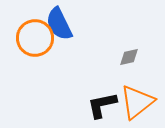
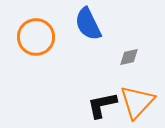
blue semicircle: moved 29 px right
orange circle: moved 1 px right, 1 px up
orange triangle: rotated 9 degrees counterclockwise
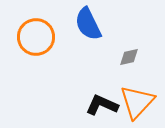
black L-shape: rotated 36 degrees clockwise
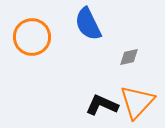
orange circle: moved 4 px left
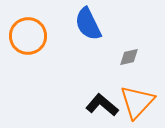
orange circle: moved 4 px left, 1 px up
black L-shape: rotated 16 degrees clockwise
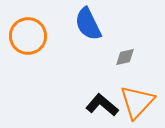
gray diamond: moved 4 px left
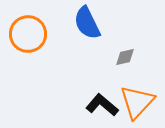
blue semicircle: moved 1 px left, 1 px up
orange circle: moved 2 px up
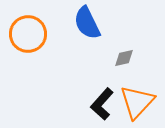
gray diamond: moved 1 px left, 1 px down
black L-shape: moved 1 px up; rotated 88 degrees counterclockwise
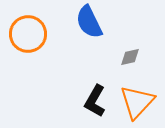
blue semicircle: moved 2 px right, 1 px up
gray diamond: moved 6 px right, 1 px up
black L-shape: moved 7 px left, 3 px up; rotated 12 degrees counterclockwise
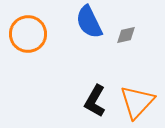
gray diamond: moved 4 px left, 22 px up
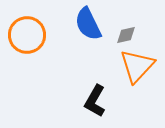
blue semicircle: moved 1 px left, 2 px down
orange circle: moved 1 px left, 1 px down
orange triangle: moved 36 px up
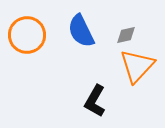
blue semicircle: moved 7 px left, 7 px down
